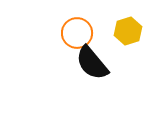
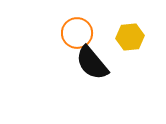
yellow hexagon: moved 2 px right, 6 px down; rotated 12 degrees clockwise
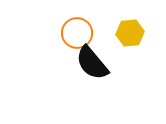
yellow hexagon: moved 4 px up
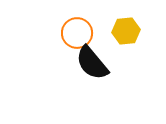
yellow hexagon: moved 4 px left, 2 px up
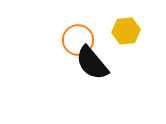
orange circle: moved 1 px right, 7 px down
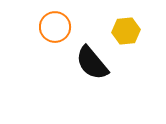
orange circle: moved 23 px left, 13 px up
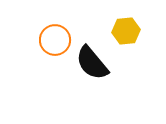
orange circle: moved 13 px down
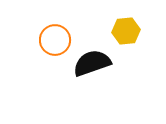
black semicircle: rotated 111 degrees clockwise
